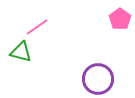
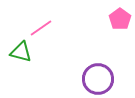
pink line: moved 4 px right, 1 px down
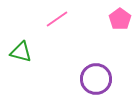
pink line: moved 16 px right, 9 px up
purple circle: moved 2 px left
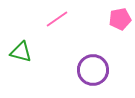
pink pentagon: rotated 25 degrees clockwise
purple circle: moved 3 px left, 9 px up
